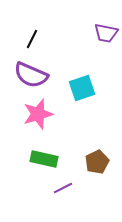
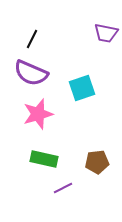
purple semicircle: moved 2 px up
brown pentagon: rotated 20 degrees clockwise
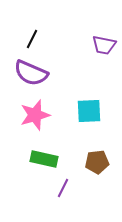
purple trapezoid: moved 2 px left, 12 px down
cyan square: moved 7 px right, 23 px down; rotated 16 degrees clockwise
pink star: moved 3 px left, 1 px down
purple line: rotated 36 degrees counterclockwise
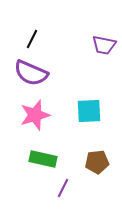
green rectangle: moved 1 px left
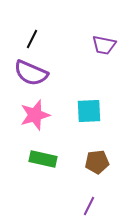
purple line: moved 26 px right, 18 px down
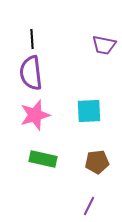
black line: rotated 30 degrees counterclockwise
purple semicircle: rotated 60 degrees clockwise
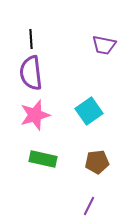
black line: moved 1 px left
cyan square: rotated 32 degrees counterclockwise
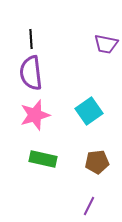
purple trapezoid: moved 2 px right, 1 px up
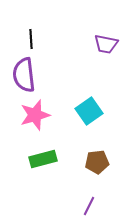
purple semicircle: moved 7 px left, 2 px down
green rectangle: rotated 28 degrees counterclockwise
